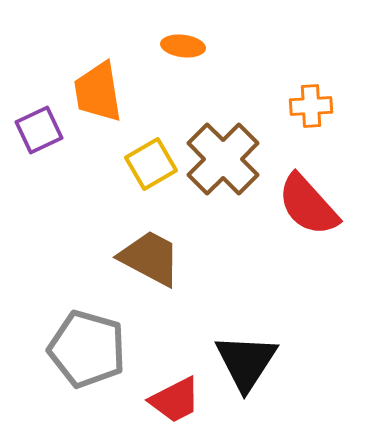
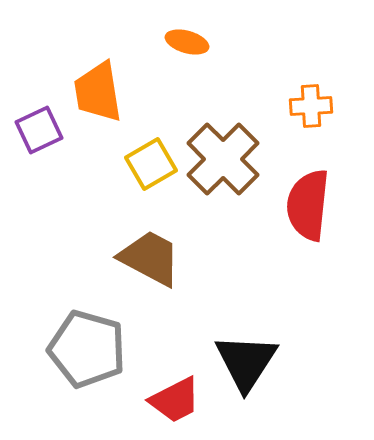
orange ellipse: moved 4 px right, 4 px up; rotated 9 degrees clockwise
red semicircle: rotated 48 degrees clockwise
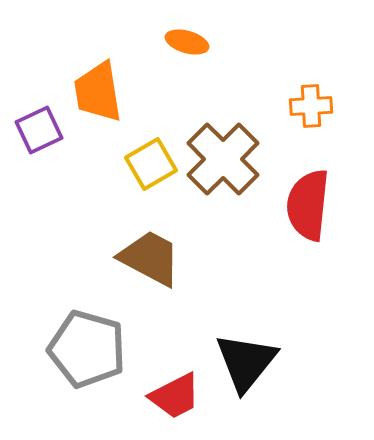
black triangle: rotated 6 degrees clockwise
red trapezoid: moved 4 px up
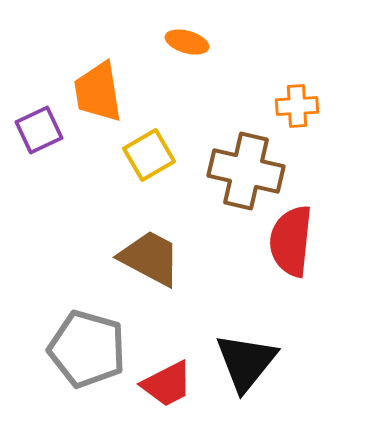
orange cross: moved 14 px left
brown cross: moved 23 px right, 12 px down; rotated 32 degrees counterclockwise
yellow square: moved 2 px left, 9 px up
red semicircle: moved 17 px left, 36 px down
red trapezoid: moved 8 px left, 12 px up
